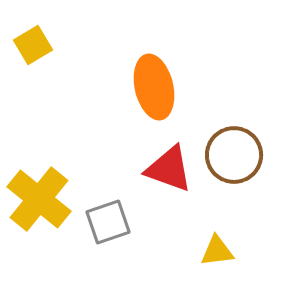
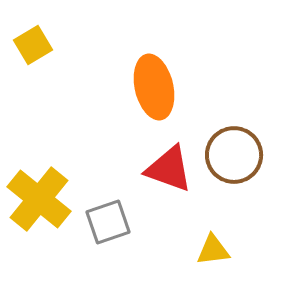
yellow triangle: moved 4 px left, 1 px up
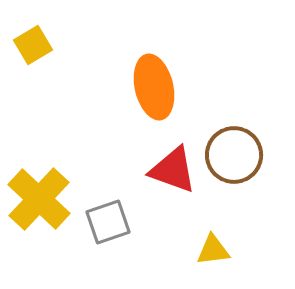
red triangle: moved 4 px right, 1 px down
yellow cross: rotated 4 degrees clockwise
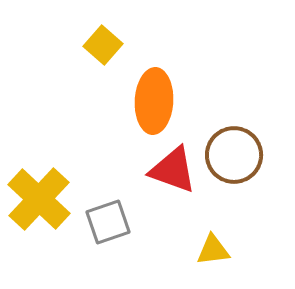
yellow square: moved 70 px right; rotated 18 degrees counterclockwise
orange ellipse: moved 14 px down; rotated 16 degrees clockwise
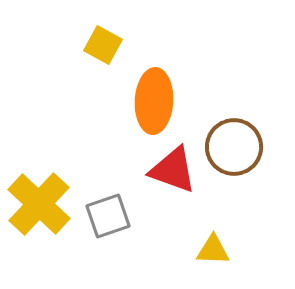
yellow square: rotated 12 degrees counterclockwise
brown circle: moved 8 px up
yellow cross: moved 5 px down
gray square: moved 6 px up
yellow triangle: rotated 9 degrees clockwise
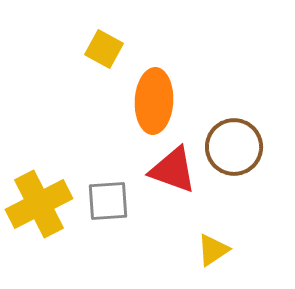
yellow square: moved 1 px right, 4 px down
yellow cross: rotated 20 degrees clockwise
gray square: moved 15 px up; rotated 15 degrees clockwise
yellow triangle: rotated 36 degrees counterclockwise
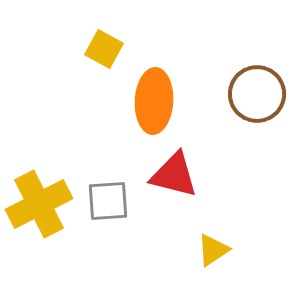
brown circle: moved 23 px right, 53 px up
red triangle: moved 1 px right, 5 px down; rotated 6 degrees counterclockwise
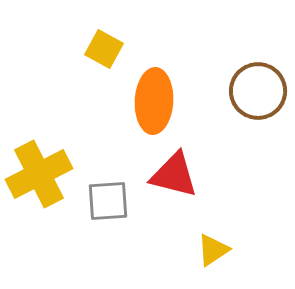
brown circle: moved 1 px right, 3 px up
yellow cross: moved 30 px up
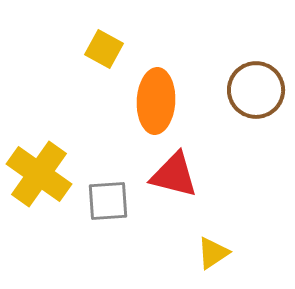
brown circle: moved 2 px left, 1 px up
orange ellipse: moved 2 px right
yellow cross: rotated 28 degrees counterclockwise
yellow triangle: moved 3 px down
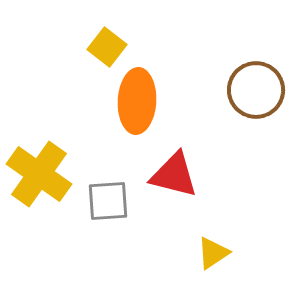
yellow square: moved 3 px right, 2 px up; rotated 9 degrees clockwise
orange ellipse: moved 19 px left
